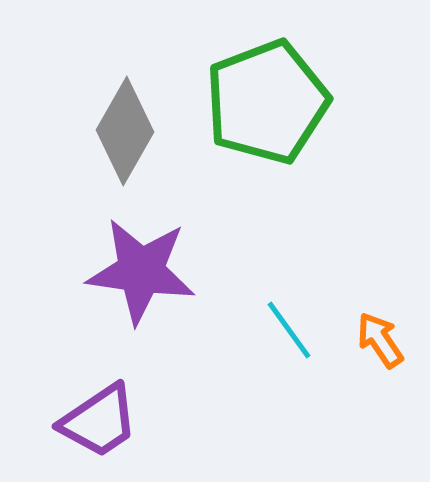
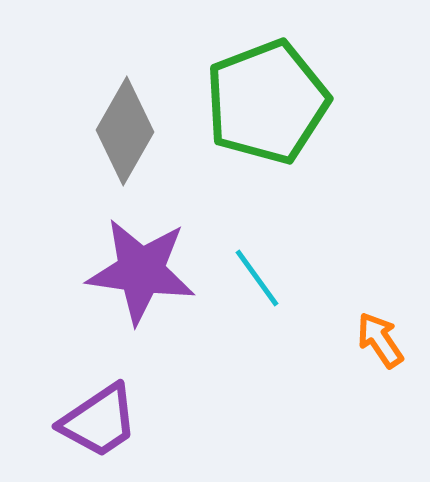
cyan line: moved 32 px left, 52 px up
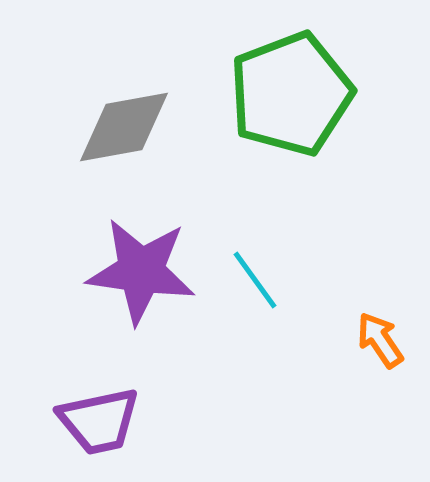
green pentagon: moved 24 px right, 8 px up
gray diamond: moved 1 px left, 4 px up; rotated 50 degrees clockwise
cyan line: moved 2 px left, 2 px down
purple trapezoid: rotated 22 degrees clockwise
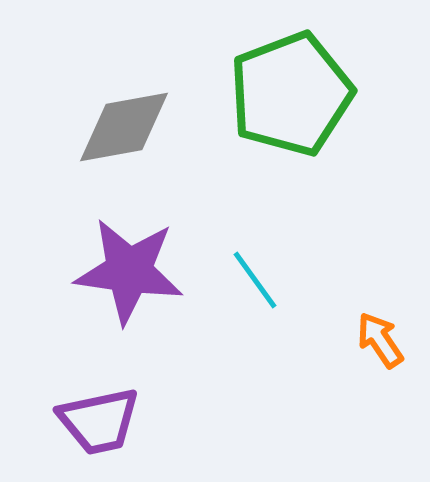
purple star: moved 12 px left
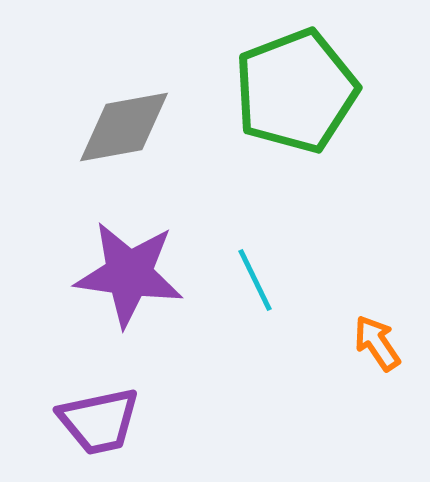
green pentagon: moved 5 px right, 3 px up
purple star: moved 3 px down
cyan line: rotated 10 degrees clockwise
orange arrow: moved 3 px left, 3 px down
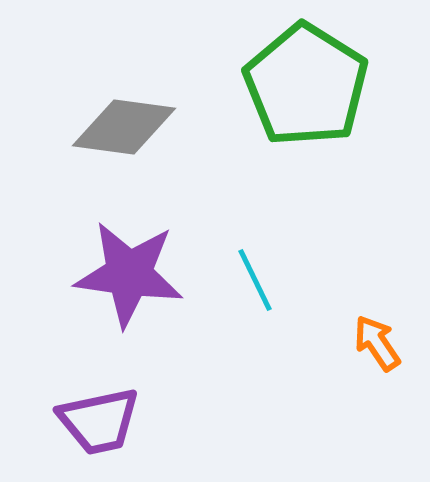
green pentagon: moved 10 px right, 6 px up; rotated 19 degrees counterclockwise
gray diamond: rotated 18 degrees clockwise
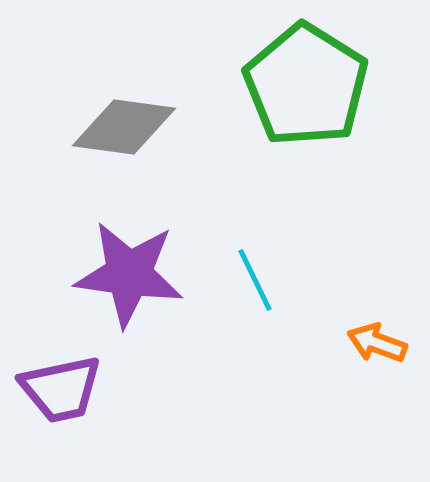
orange arrow: rotated 36 degrees counterclockwise
purple trapezoid: moved 38 px left, 32 px up
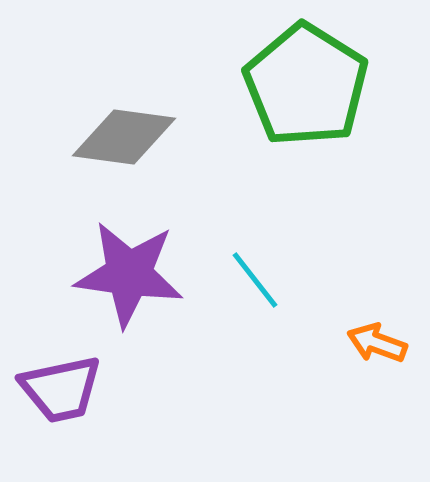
gray diamond: moved 10 px down
cyan line: rotated 12 degrees counterclockwise
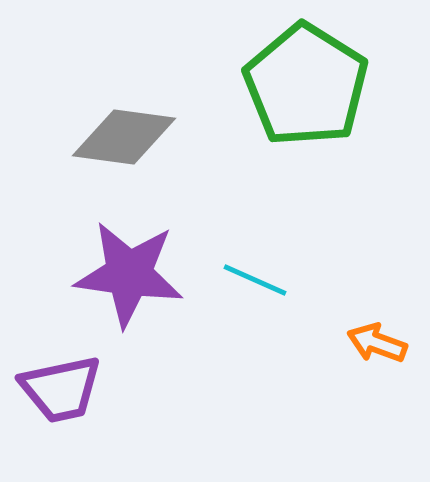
cyan line: rotated 28 degrees counterclockwise
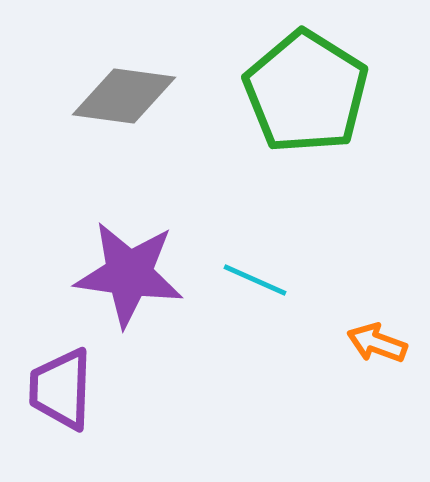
green pentagon: moved 7 px down
gray diamond: moved 41 px up
purple trapezoid: rotated 104 degrees clockwise
